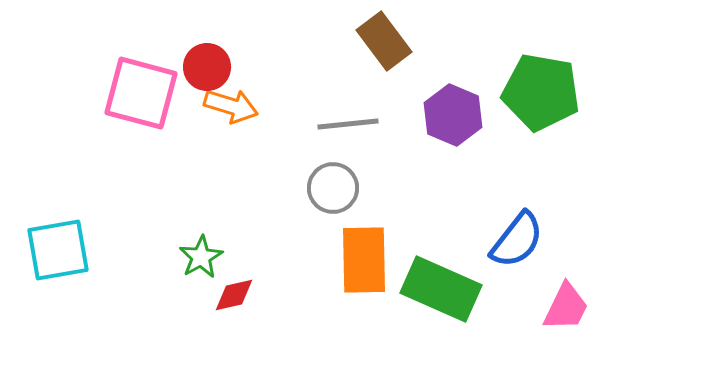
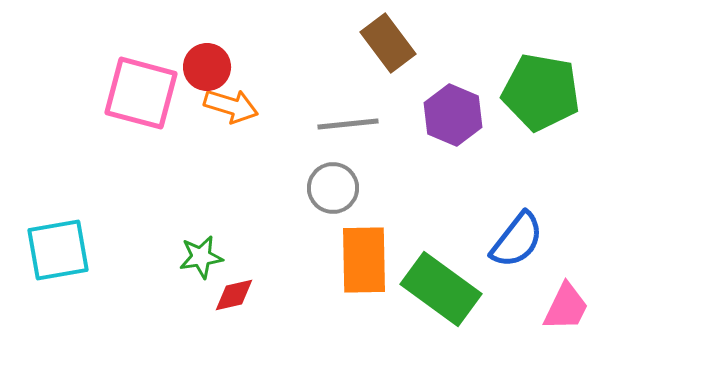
brown rectangle: moved 4 px right, 2 px down
green star: rotated 21 degrees clockwise
green rectangle: rotated 12 degrees clockwise
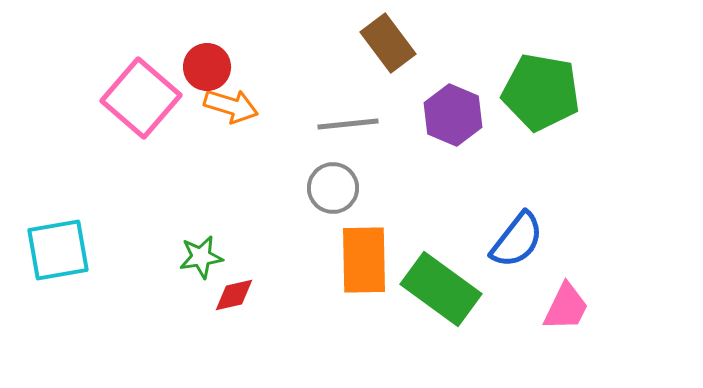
pink square: moved 5 px down; rotated 26 degrees clockwise
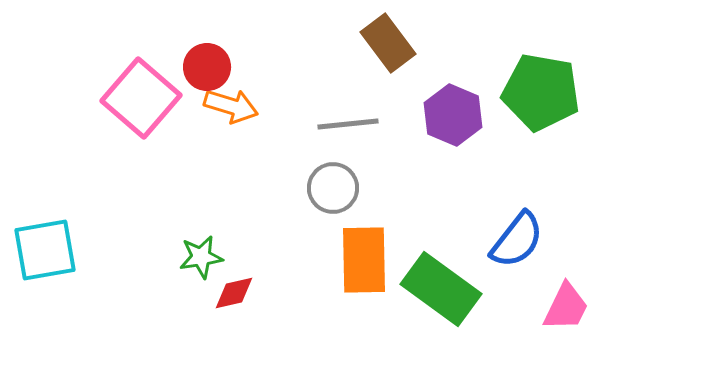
cyan square: moved 13 px left
red diamond: moved 2 px up
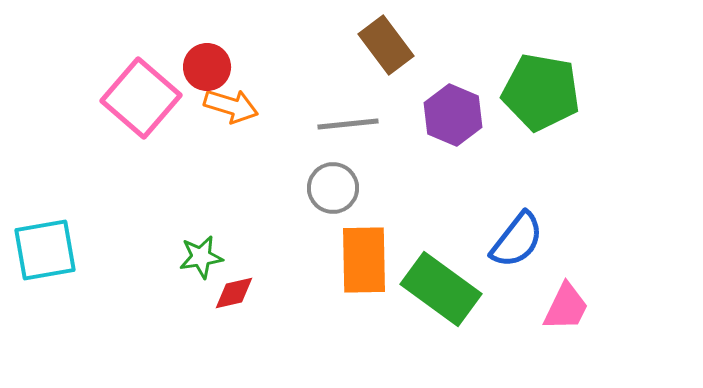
brown rectangle: moved 2 px left, 2 px down
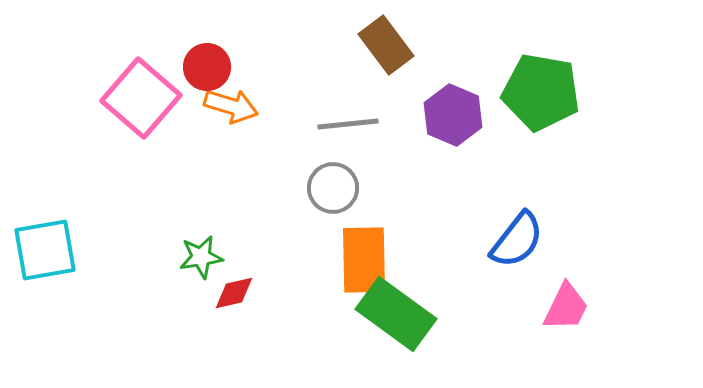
green rectangle: moved 45 px left, 25 px down
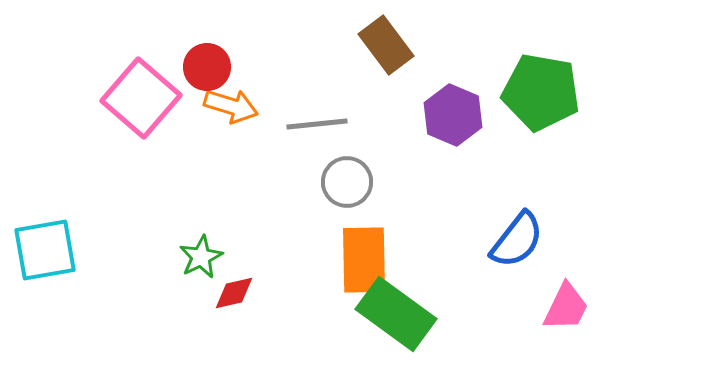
gray line: moved 31 px left
gray circle: moved 14 px right, 6 px up
green star: rotated 18 degrees counterclockwise
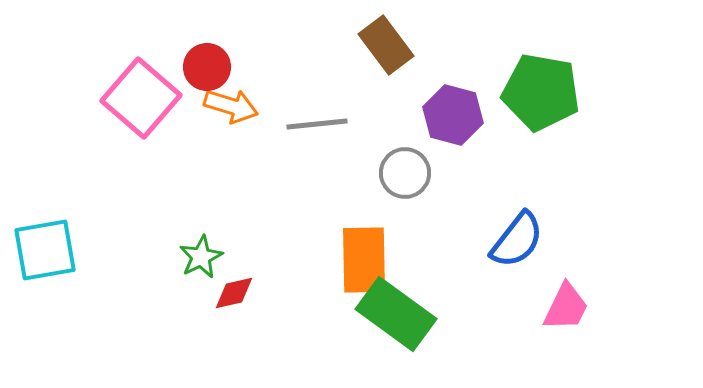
purple hexagon: rotated 8 degrees counterclockwise
gray circle: moved 58 px right, 9 px up
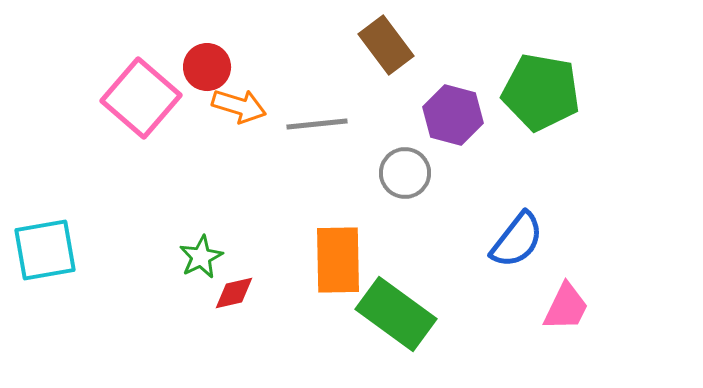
orange arrow: moved 8 px right
orange rectangle: moved 26 px left
